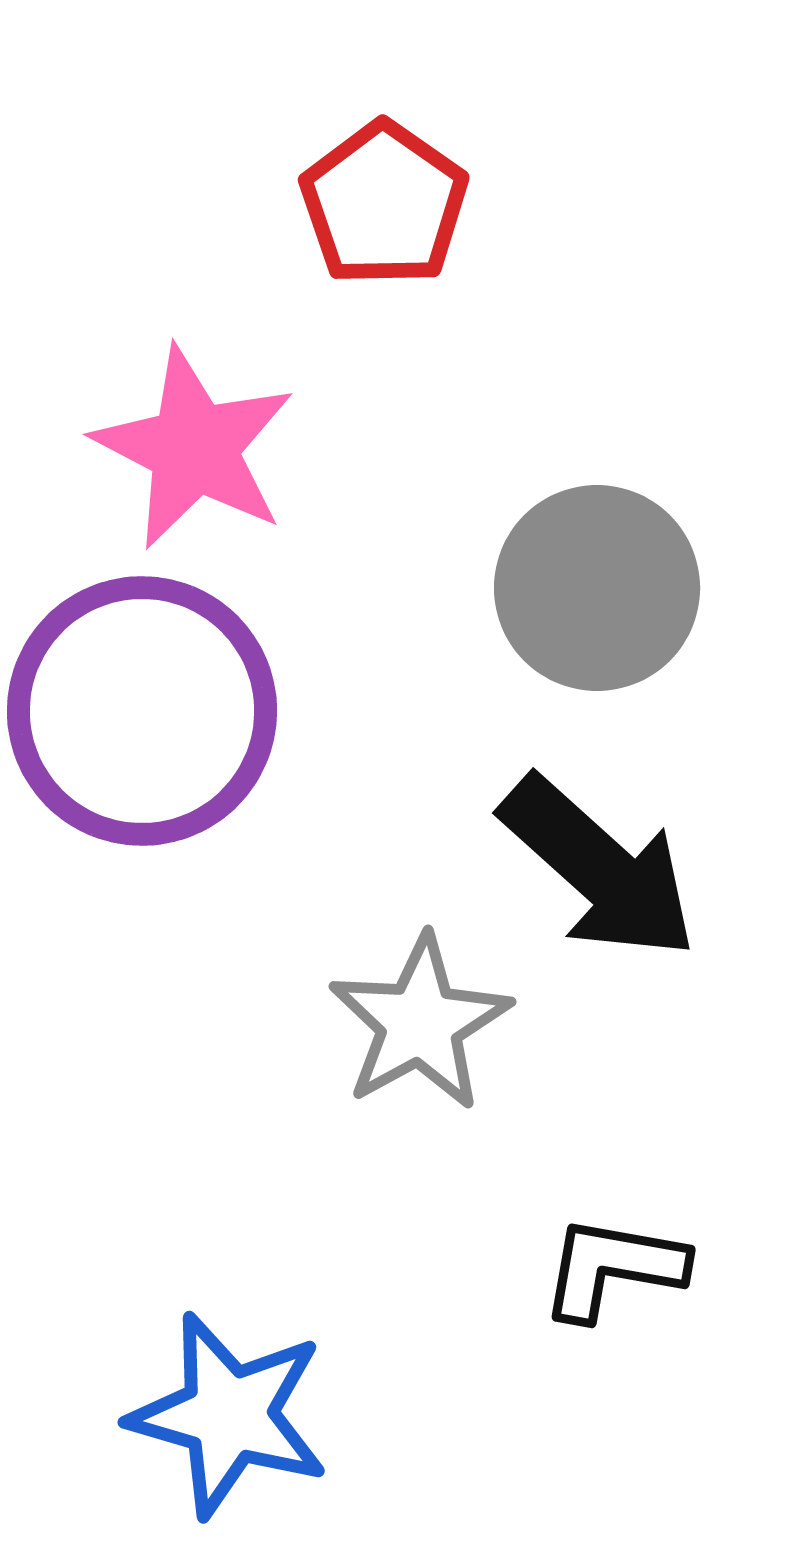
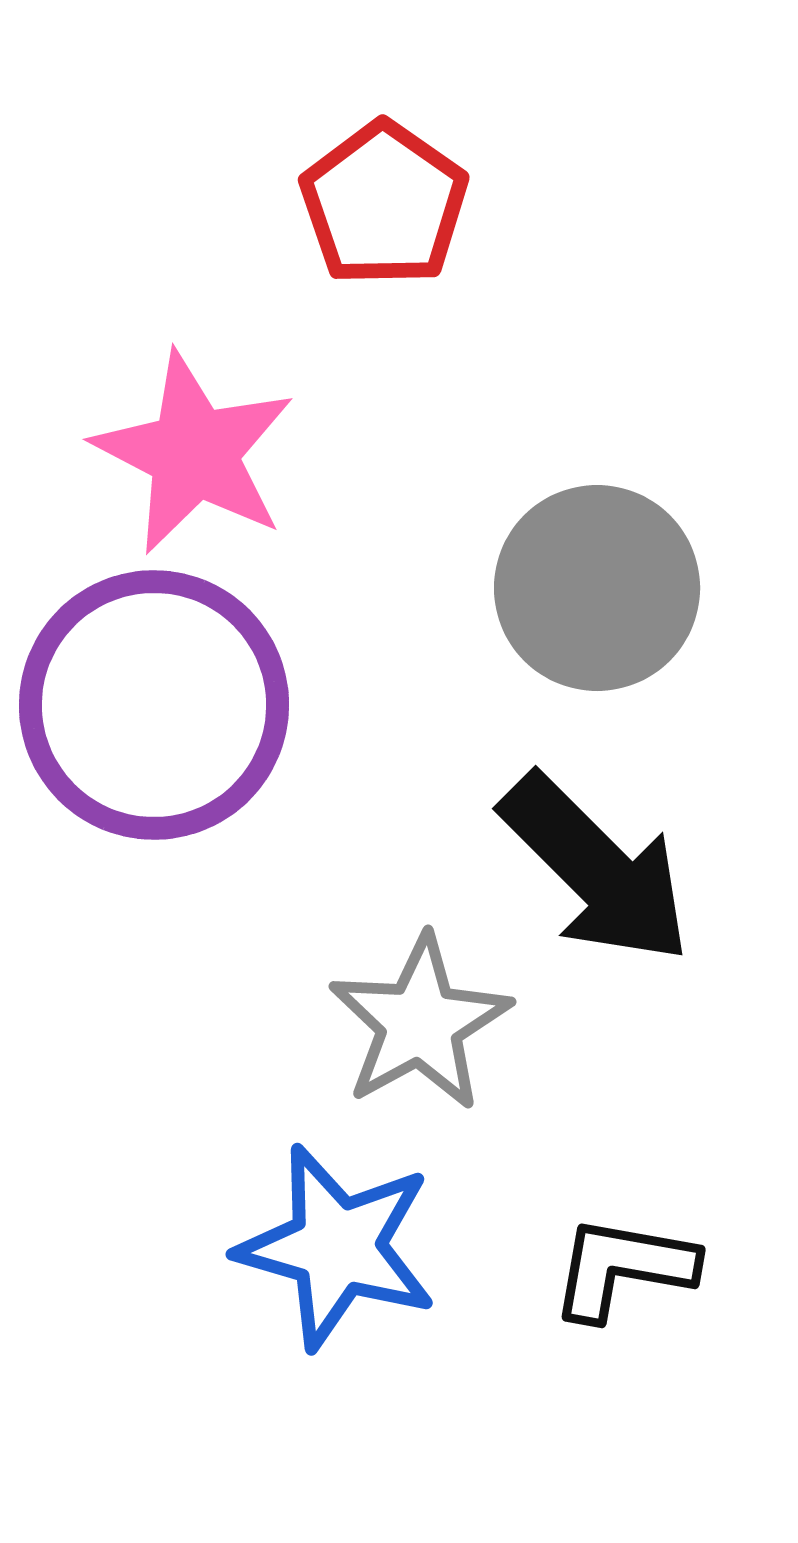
pink star: moved 5 px down
purple circle: moved 12 px right, 6 px up
black arrow: moved 3 px left, 1 px down; rotated 3 degrees clockwise
black L-shape: moved 10 px right
blue star: moved 108 px right, 168 px up
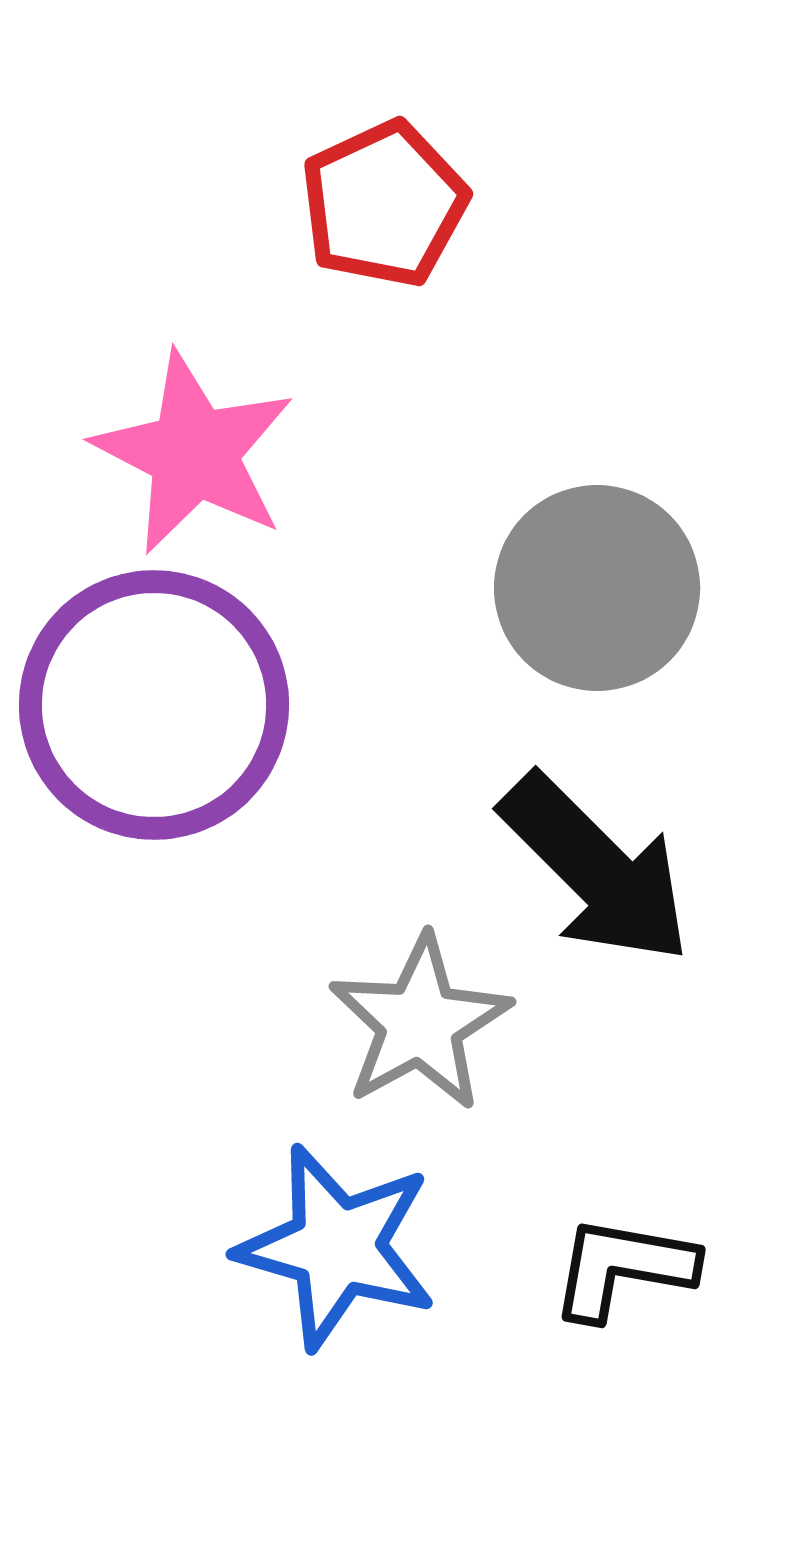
red pentagon: rotated 12 degrees clockwise
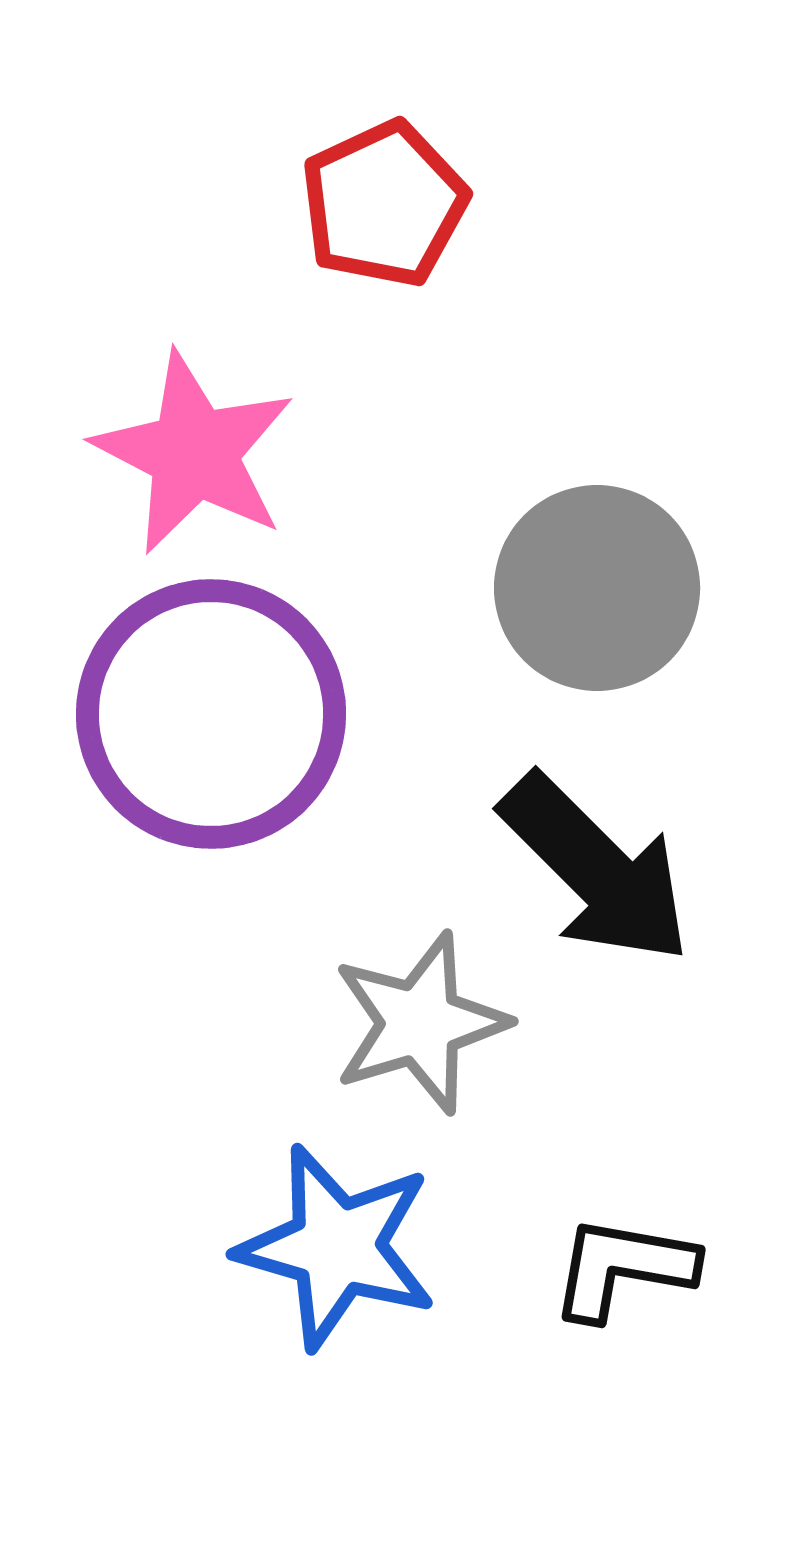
purple circle: moved 57 px right, 9 px down
gray star: rotated 12 degrees clockwise
